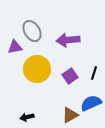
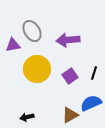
purple triangle: moved 2 px left, 2 px up
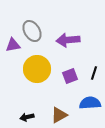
purple square: rotated 14 degrees clockwise
blue semicircle: moved 1 px left; rotated 20 degrees clockwise
brown triangle: moved 11 px left
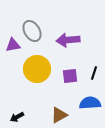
purple square: rotated 14 degrees clockwise
black arrow: moved 10 px left; rotated 16 degrees counterclockwise
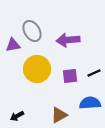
black line: rotated 48 degrees clockwise
black arrow: moved 1 px up
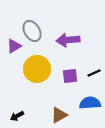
purple triangle: moved 1 px right, 1 px down; rotated 21 degrees counterclockwise
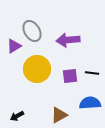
black line: moved 2 px left; rotated 32 degrees clockwise
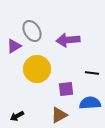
purple square: moved 4 px left, 13 px down
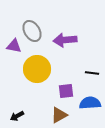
purple arrow: moved 3 px left
purple triangle: rotated 42 degrees clockwise
purple square: moved 2 px down
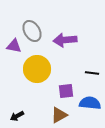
blue semicircle: rotated 10 degrees clockwise
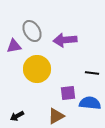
purple triangle: rotated 21 degrees counterclockwise
purple square: moved 2 px right, 2 px down
brown triangle: moved 3 px left, 1 px down
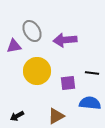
yellow circle: moved 2 px down
purple square: moved 10 px up
